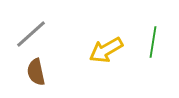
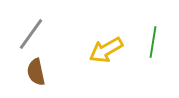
gray line: rotated 12 degrees counterclockwise
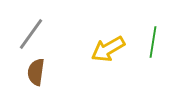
yellow arrow: moved 2 px right, 1 px up
brown semicircle: rotated 20 degrees clockwise
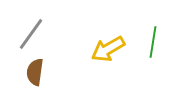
brown semicircle: moved 1 px left
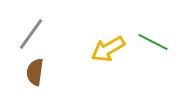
green line: rotated 72 degrees counterclockwise
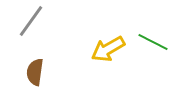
gray line: moved 13 px up
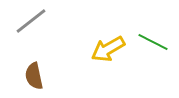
gray line: rotated 16 degrees clockwise
brown semicircle: moved 1 px left, 4 px down; rotated 20 degrees counterclockwise
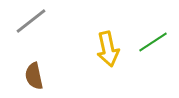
green line: rotated 60 degrees counterclockwise
yellow arrow: rotated 72 degrees counterclockwise
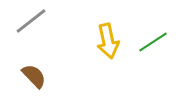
yellow arrow: moved 8 px up
brown semicircle: rotated 148 degrees clockwise
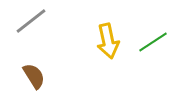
brown semicircle: rotated 12 degrees clockwise
